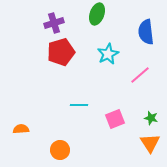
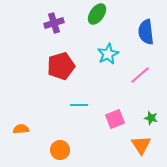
green ellipse: rotated 15 degrees clockwise
red pentagon: moved 14 px down
orange triangle: moved 9 px left, 2 px down
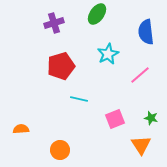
cyan line: moved 6 px up; rotated 12 degrees clockwise
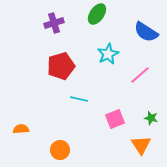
blue semicircle: rotated 50 degrees counterclockwise
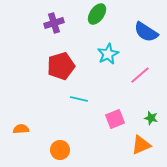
orange triangle: rotated 40 degrees clockwise
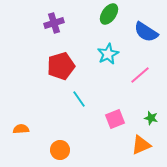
green ellipse: moved 12 px right
cyan line: rotated 42 degrees clockwise
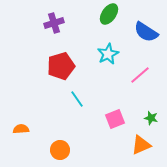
cyan line: moved 2 px left
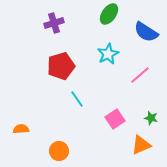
pink square: rotated 12 degrees counterclockwise
orange circle: moved 1 px left, 1 px down
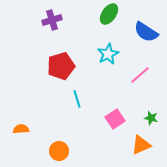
purple cross: moved 2 px left, 3 px up
cyan line: rotated 18 degrees clockwise
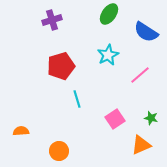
cyan star: moved 1 px down
orange semicircle: moved 2 px down
